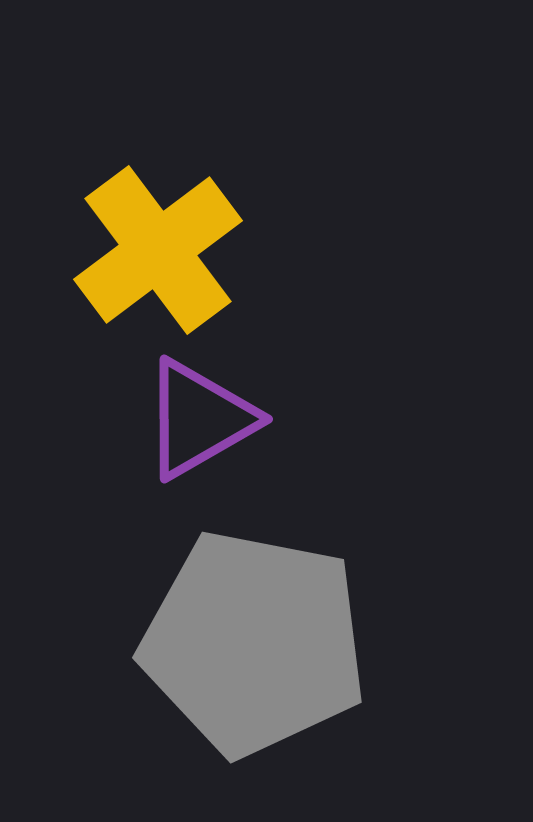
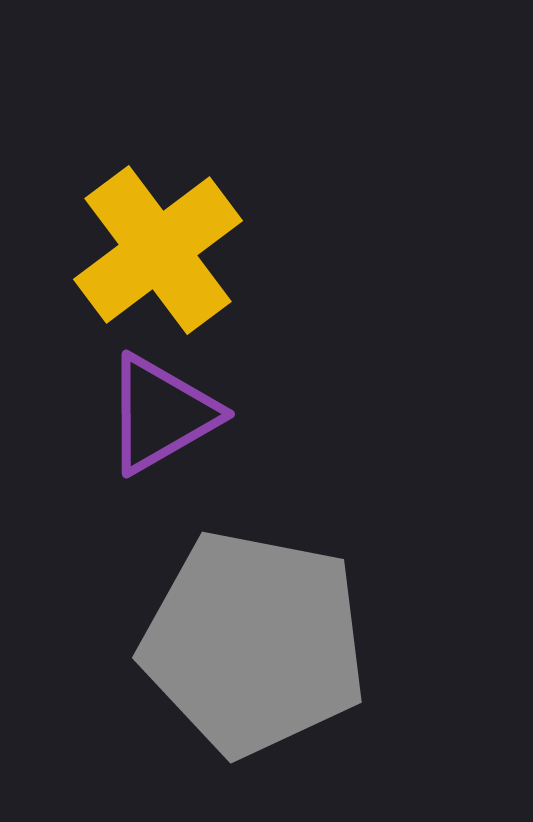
purple triangle: moved 38 px left, 5 px up
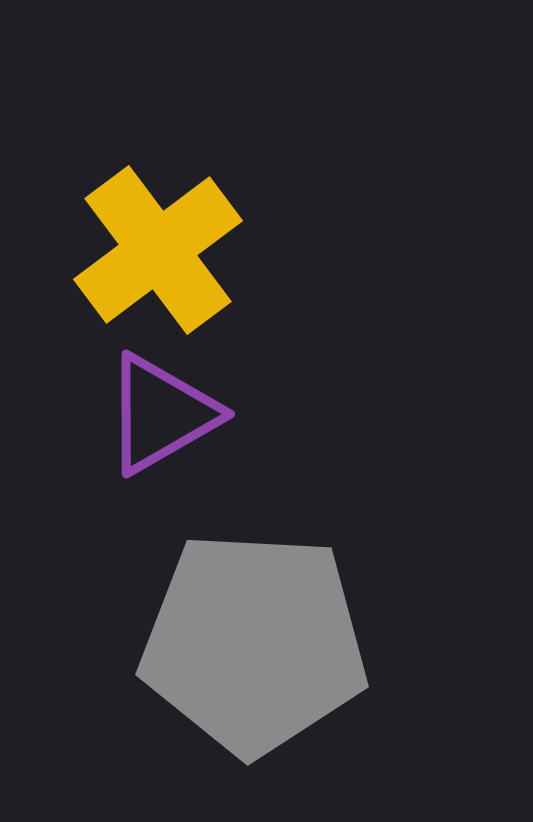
gray pentagon: rotated 8 degrees counterclockwise
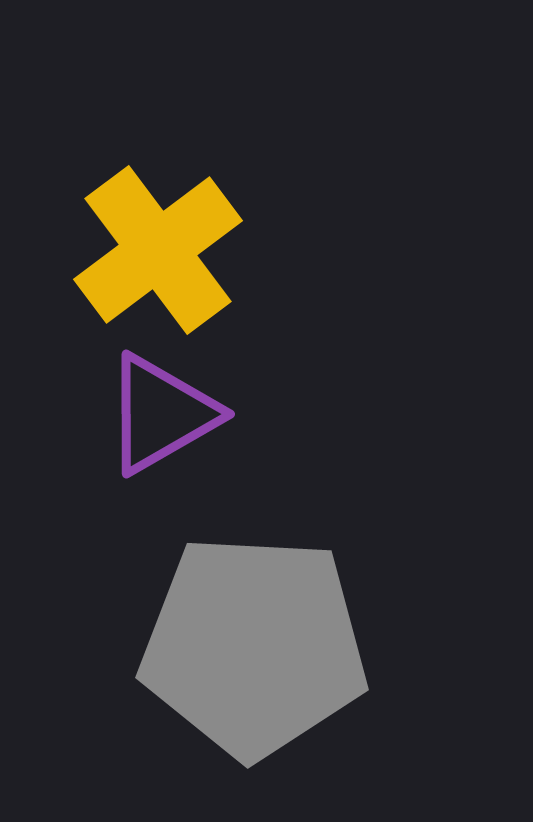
gray pentagon: moved 3 px down
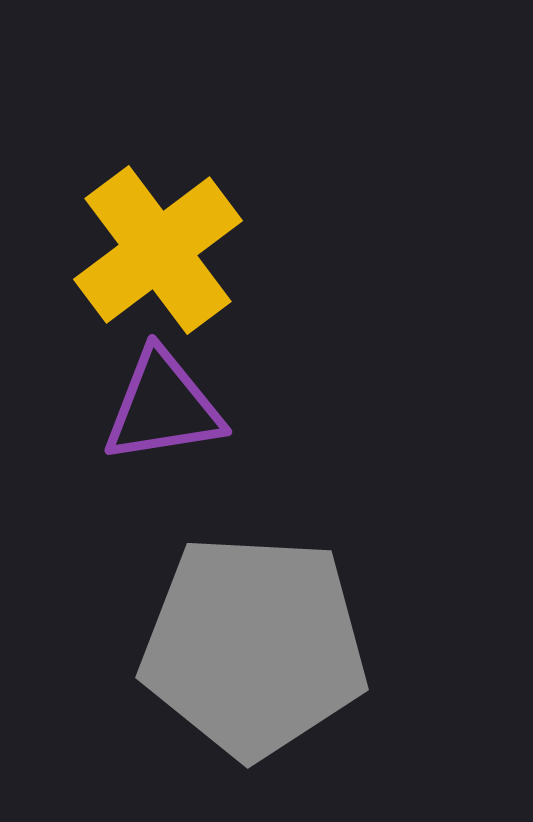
purple triangle: moved 2 px right, 7 px up; rotated 21 degrees clockwise
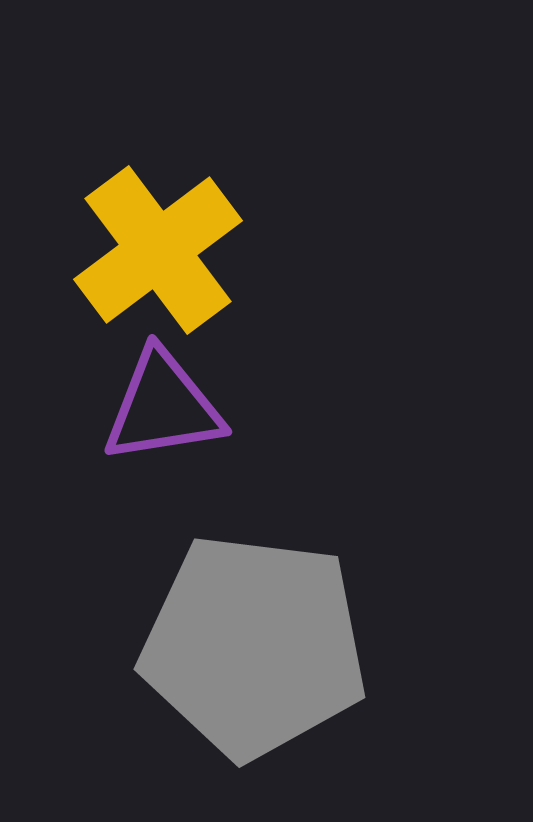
gray pentagon: rotated 4 degrees clockwise
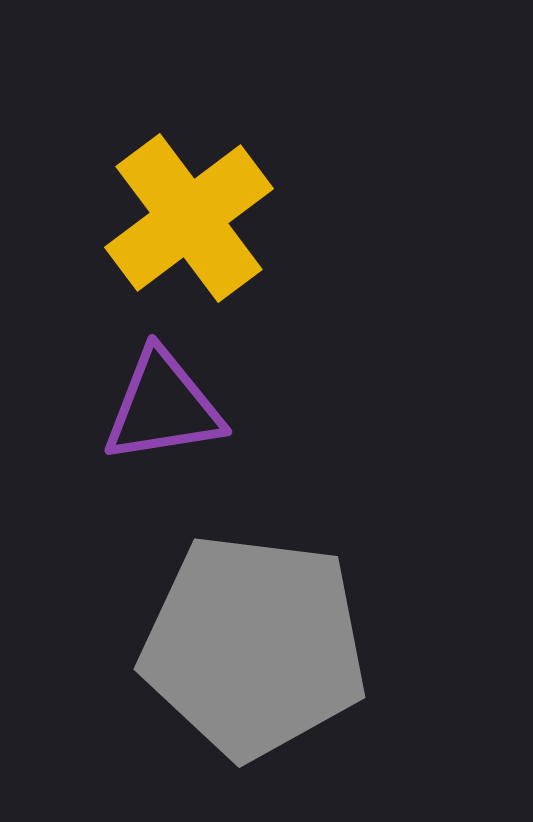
yellow cross: moved 31 px right, 32 px up
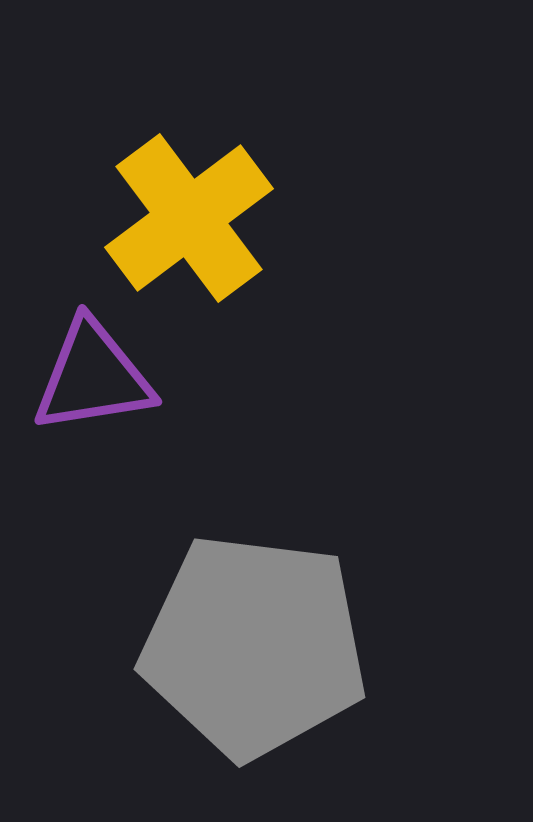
purple triangle: moved 70 px left, 30 px up
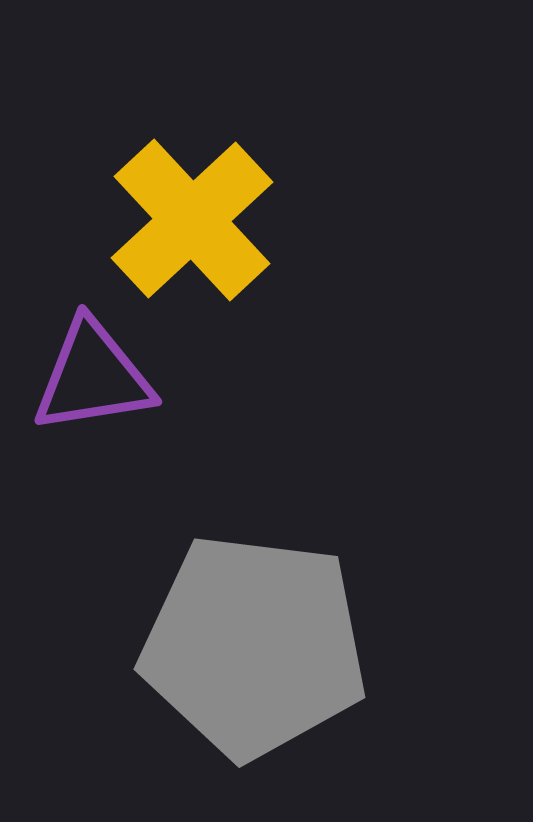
yellow cross: moved 3 px right, 2 px down; rotated 6 degrees counterclockwise
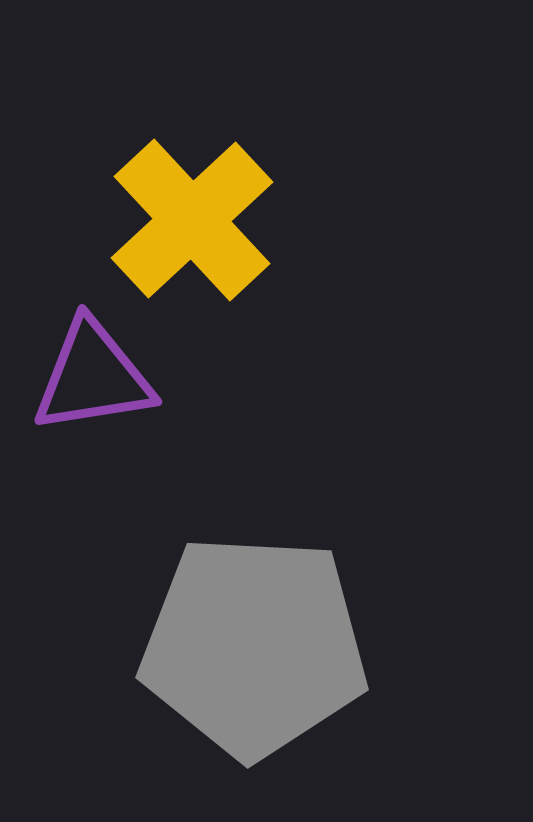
gray pentagon: rotated 4 degrees counterclockwise
